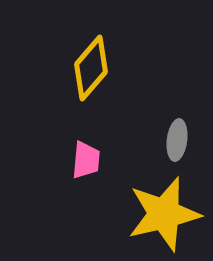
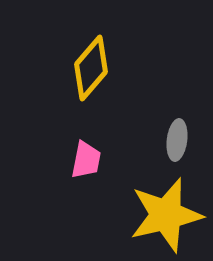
pink trapezoid: rotated 6 degrees clockwise
yellow star: moved 2 px right, 1 px down
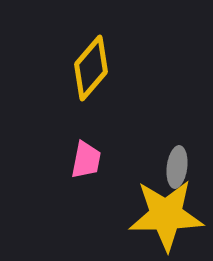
gray ellipse: moved 27 px down
yellow star: rotated 12 degrees clockwise
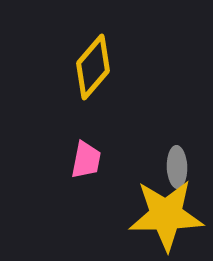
yellow diamond: moved 2 px right, 1 px up
gray ellipse: rotated 9 degrees counterclockwise
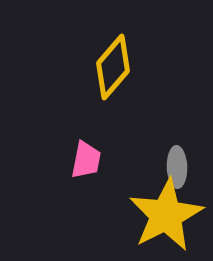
yellow diamond: moved 20 px right
yellow star: rotated 26 degrees counterclockwise
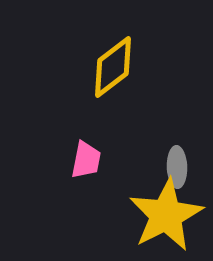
yellow diamond: rotated 12 degrees clockwise
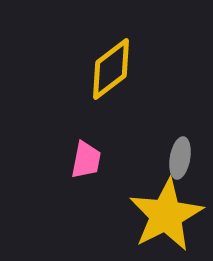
yellow diamond: moved 2 px left, 2 px down
gray ellipse: moved 3 px right, 9 px up; rotated 12 degrees clockwise
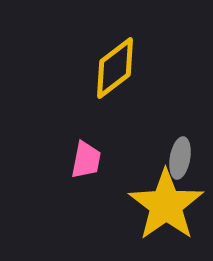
yellow diamond: moved 4 px right, 1 px up
yellow star: moved 10 px up; rotated 8 degrees counterclockwise
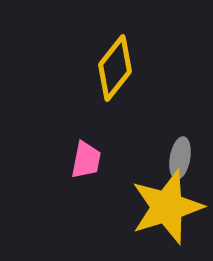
yellow diamond: rotated 14 degrees counterclockwise
yellow star: moved 1 px right, 2 px down; rotated 18 degrees clockwise
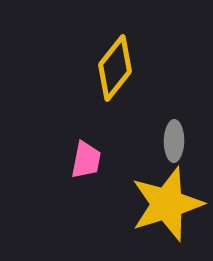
gray ellipse: moved 6 px left, 17 px up; rotated 9 degrees counterclockwise
yellow star: moved 3 px up
